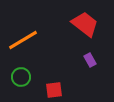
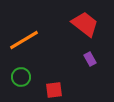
orange line: moved 1 px right
purple rectangle: moved 1 px up
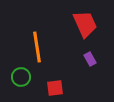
red trapezoid: rotated 28 degrees clockwise
orange line: moved 13 px right, 7 px down; rotated 68 degrees counterclockwise
red square: moved 1 px right, 2 px up
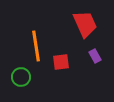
orange line: moved 1 px left, 1 px up
purple rectangle: moved 5 px right, 3 px up
red square: moved 6 px right, 26 px up
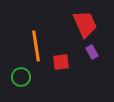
purple rectangle: moved 3 px left, 4 px up
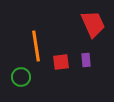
red trapezoid: moved 8 px right
purple rectangle: moved 6 px left, 8 px down; rotated 24 degrees clockwise
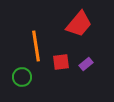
red trapezoid: moved 14 px left; rotated 64 degrees clockwise
purple rectangle: moved 4 px down; rotated 56 degrees clockwise
green circle: moved 1 px right
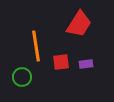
red trapezoid: rotated 8 degrees counterclockwise
purple rectangle: rotated 32 degrees clockwise
